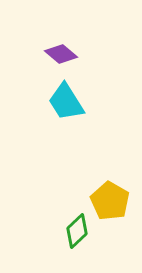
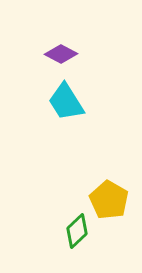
purple diamond: rotated 12 degrees counterclockwise
yellow pentagon: moved 1 px left, 1 px up
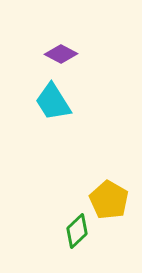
cyan trapezoid: moved 13 px left
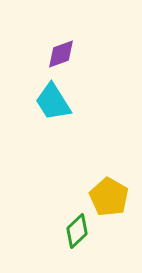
purple diamond: rotated 48 degrees counterclockwise
yellow pentagon: moved 3 px up
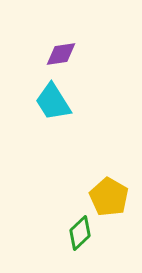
purple diamond: rotated 12 degrees clockwise
green diamond: moved 3 px right, 2 px down
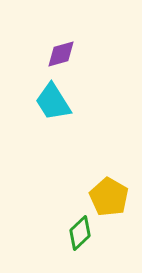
purple diamond: rotated 8 degrees counterclockwise
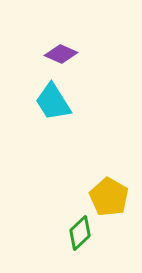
purple diamond: rotated 40 degrees clockwise
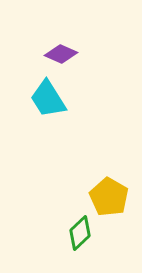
cyan trapezoid: moved 5 px left, 3 px up
